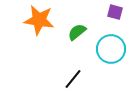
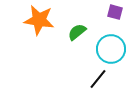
black line: moved 25 px right
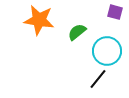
cyan circle: moved 4 px left, 2 px down
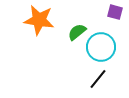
cyan circle: moved 6 px left, 4 px up
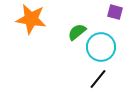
orange star: moved 8 px left, 1 px up
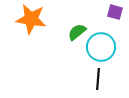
black line: rotated 35 degrees counterclockwise
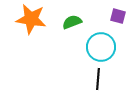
purple square: moved 3 px right, 4 px down
green semicircle: moved 5 px left, 10 px up; rotated 18 degrees clockwise
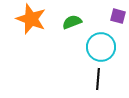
orange star: rotated 12 degrees clockwise
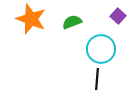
purple square: rotated 28 degrees clockwise
cyan circle: moved 2 px down
black line: moved 1 px left
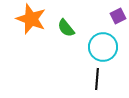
purple square: rotated 21 degrees clockwise
green semicircle: moved 6 px left, 6 px down; rotated 108 degrees counterclockwise
cyan circle: moved 2 px right, 2 px up
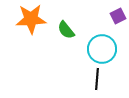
orange star: rotated 24 degrees counterclockwise
green semicircle: moved 2 px down
cyan circle: moved 1 px left, 2 px down
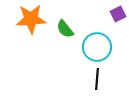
purple square: moved 2 px up
green semicircle: moved 1 px left, 1 px up
cyan circle: moved 5 px left, 2 px up
